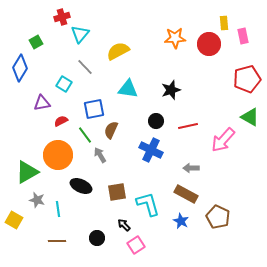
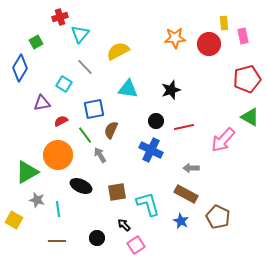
red cross at (62, 17): moved 2 px left
red line at (188, 126): moved 4 px left, 1 px down
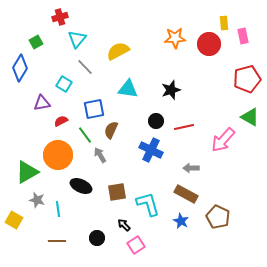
cyan triangle at (80, 34): moved 3 px left, 5 px down
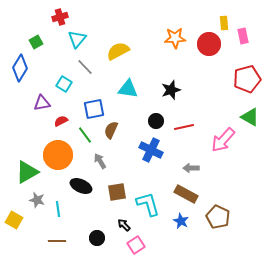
gray arrow at (100, 155): moved 6 px down
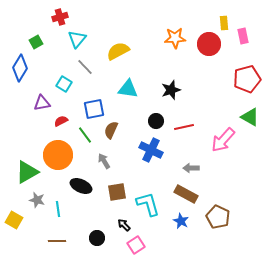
gray arrow at (100, 161): moved 4 px right
